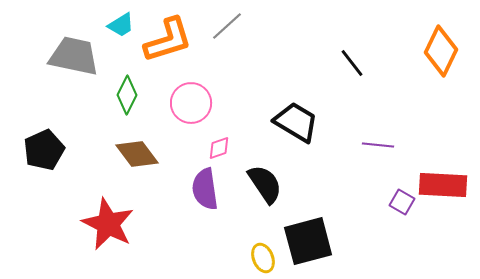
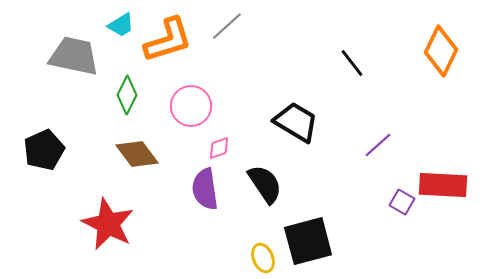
pink circle: moved 3 px down
purple line: rotated 48 degrees counterclockwise
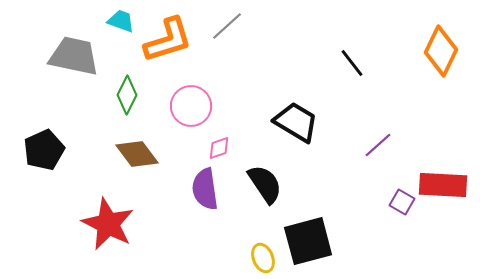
cyan trapezoid: moved 4 px up; rotated 128 degrees counterclockwise
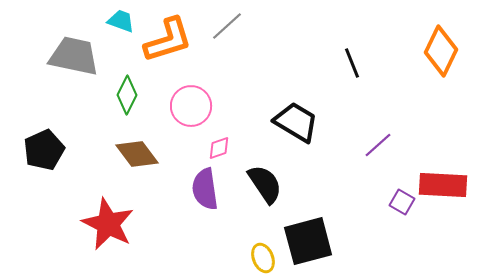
black line: rotated 16 degrees clockwise
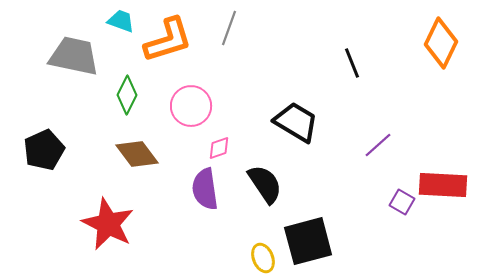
gray line: moved 2 px right, 2 px down; rotated 28 degrees counterclockwise
orange diamond: moved 8 px up
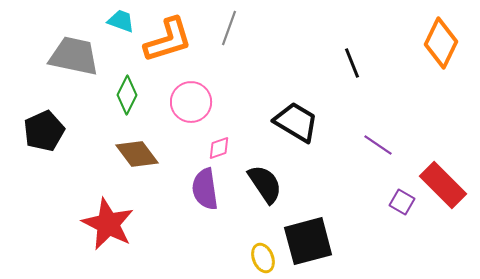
pink circle: moved 4 px up
purple line: rotated 76 degrees clockwise
black pentagon: moved 19 px up
red rectangle: rotated 42 degrees clockwise
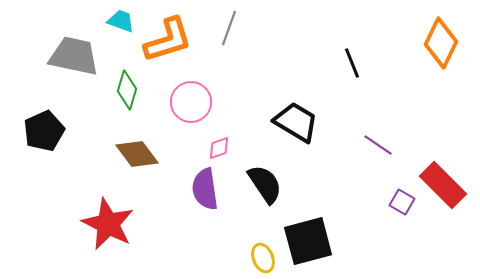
green diamond: moved 5 px up; rotated 9 degrees counterclockwise
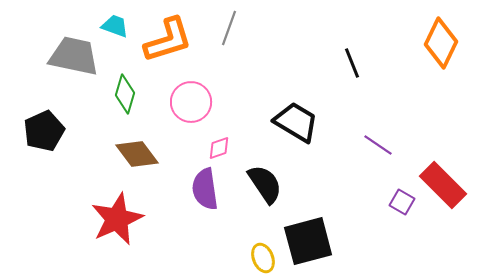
cyan trapezoid: moved 6 px left, 5 px down
green diamond: moved 2 px left, 4 px down
red star: moved 9 px right, 5 px up; rotated 22 degrees clockwise
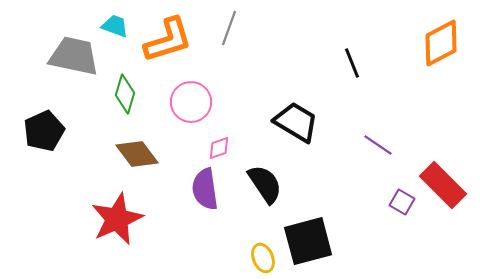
orange diamond: rotated 36 degrees clockwise
